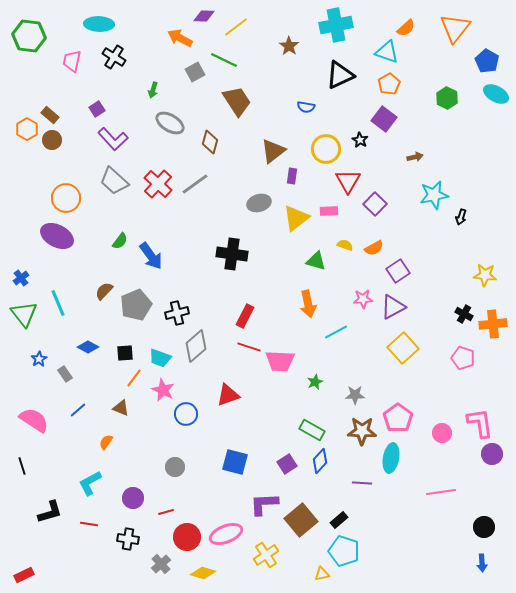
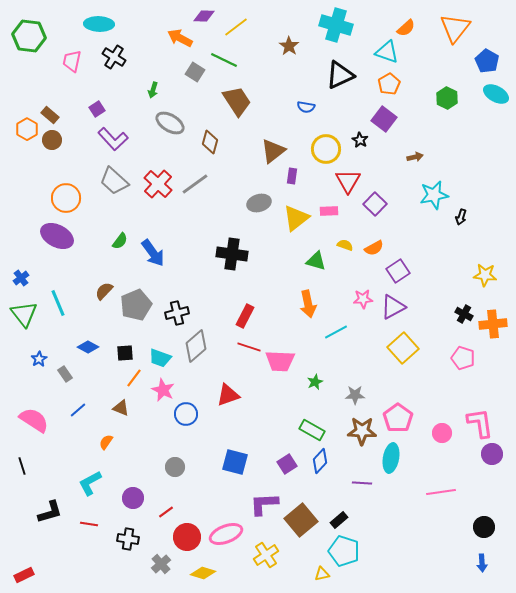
cyan cross at (336, 25): rotated 28 degrees clockwise
gray square at (195, 72): rotated 30 degrees counterclockwise
blue arrow at (151, 256): moved 2 px right, 3 px up
red line at (166, 512): rotated 21 degrees counterclockwise
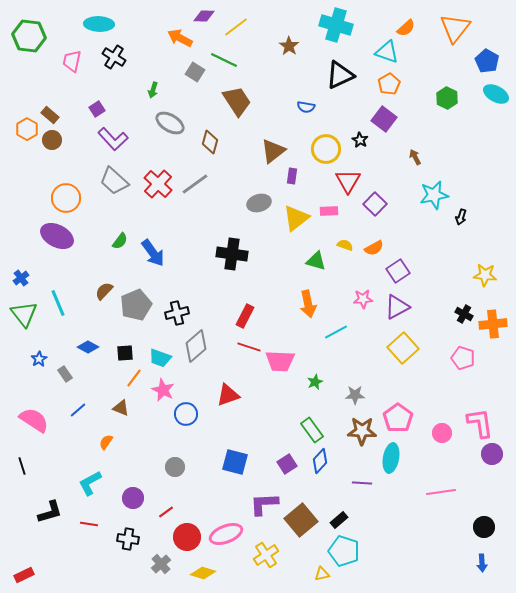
brown arrow at (415, 157): rotated 105 degrees counterclockwise
purple triangle at (393, 307): moved 4 px right
green rectangle at (312, 430): rotated 25 degrees clockwise
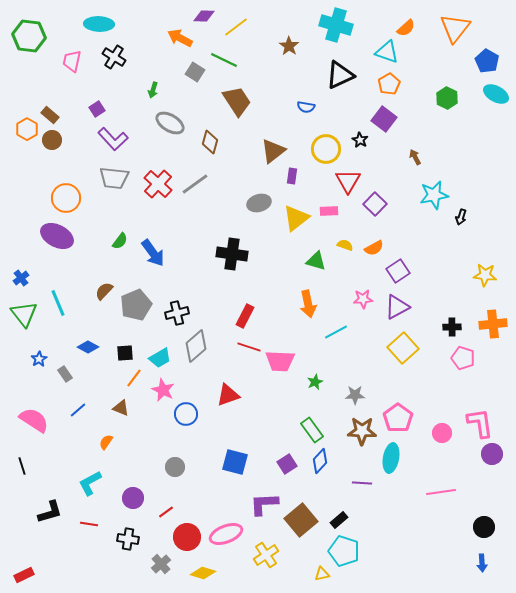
gray trapezoid at (114, 181): moved 3 px up; rotated 36 degrees counterclockwise
black cross at (464, 314): moved 12 px left, 13 px down; rotated 30 degrees counterclockwise
cyan trapezoid at (160, 358): rotated 50 degrees counterclockwise
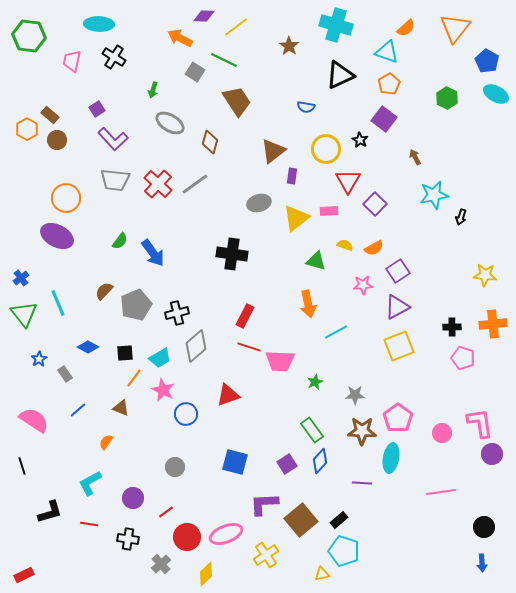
brown circle at (52, 140): moved 5 px right
gray trapezoid at (114, 178): moved 1 px right, 2 px down
pink star at (363, 299): moved 14 px up
yellow square at (403, 348): moved 4 px left, 2 px up; rotated 20 degrees clockwise
yellow diamond at (203, 573): moved 3 px right, 1 px down; rotated 60 degrees counterclockwise
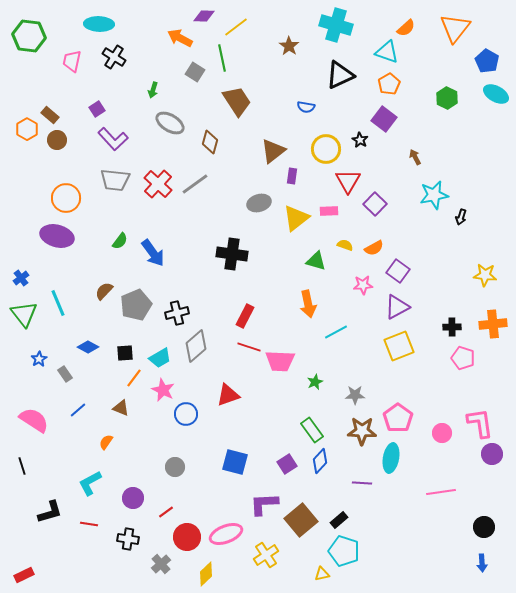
green line at (224, 60): moved 2 px left, 2 px up; rotated 52 degrees clockwise
purple ellipse at (57, 236): rotated 12 degrees counterclockwise
purple square at (398, 271): rotated 20 degrees counterclockwise
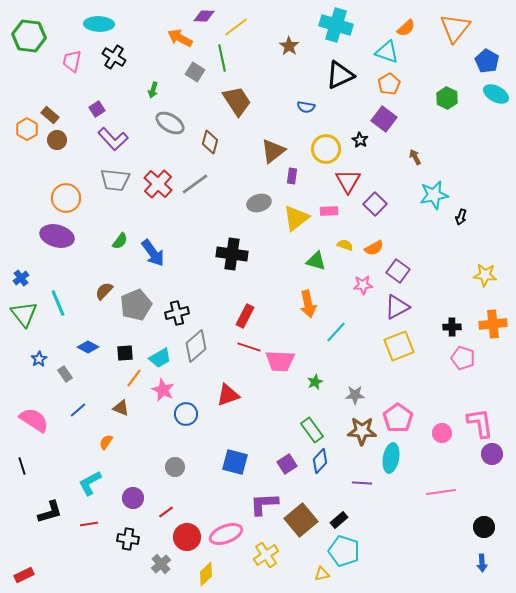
cyan line at (336, 332): rotated 20 degrees counterclockwise
red line at (89, 524): rotated 18 degrees counterclockwise
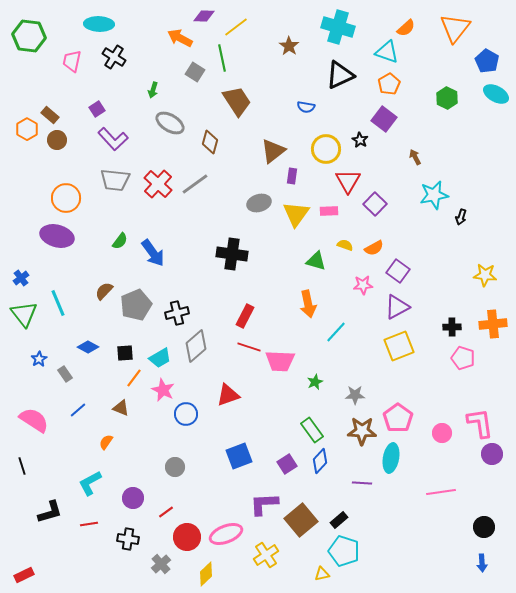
cyan cross at (336, 25): moved 2 px right, 2 px down
yellow triangle at (296, 218): moved 4 px up; rotated 16 degrees counterclockwise
blue square at (235, 462): moved 4 px right, 6 px up; rotated 36 degrees counterclockwise
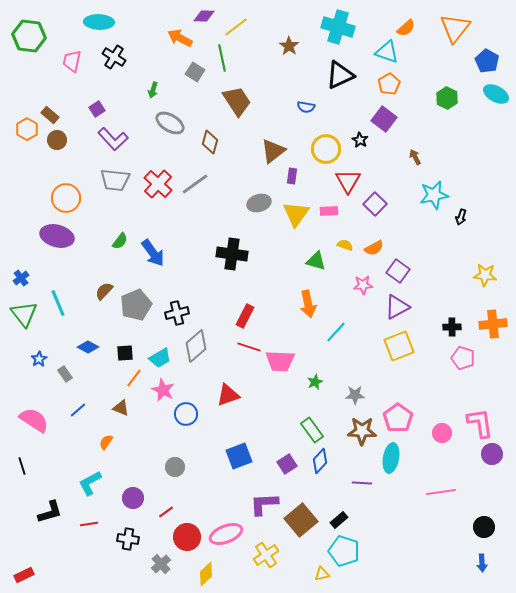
cyan ellipse at (99, 24): moved 2 px up
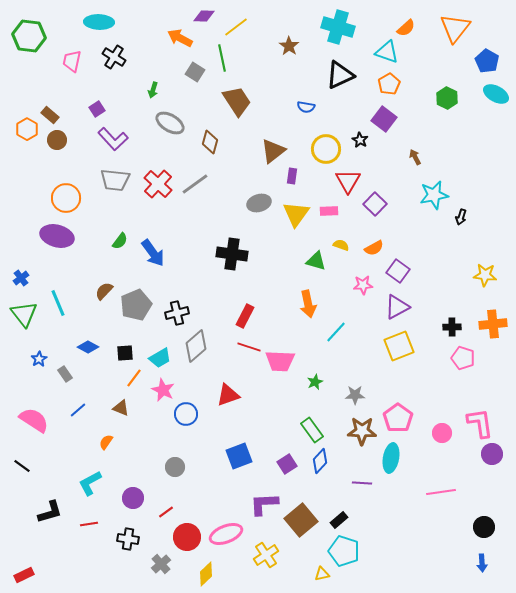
yellow semicircle at (345, 245): moved 4 px left
black line at (22, 466): rotated 36 degrees counterclockwise
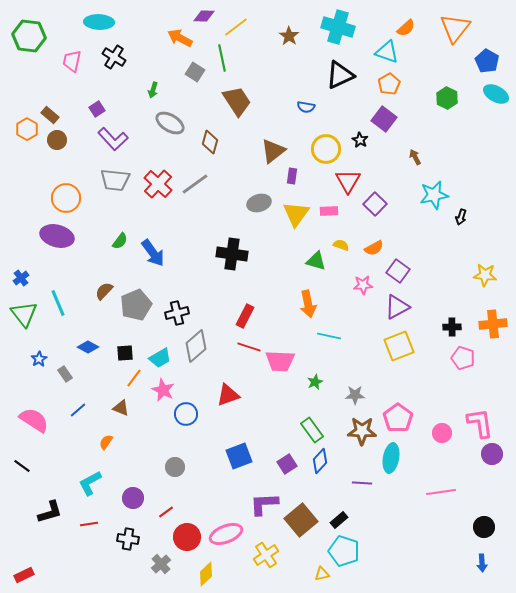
brown star at (289, 46): moved 10 px up
cyan line at (336, 332): moved 7 px left, 4 px down; rotated 60 degrees clockwise
